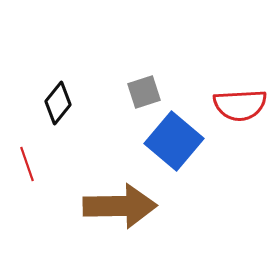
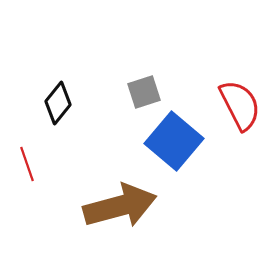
red semicircle: rotated 114 degrees counterclockwise
brown arrow: rotated 14 degrees counterclockwise
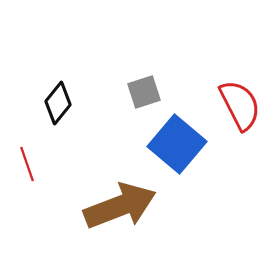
blue square: moved 3 px right, 3 px down
brown arrow: rotated 6 degrees counterclockwise
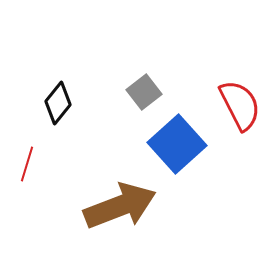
gray square: rotated 20 degrees counterclockwise
blue square: rotated 8 degrees clockwise
red line: rotated 36 degrees clockwise
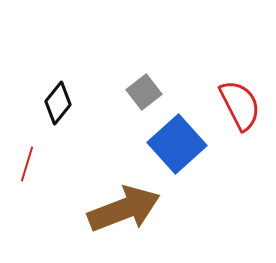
brown arrow: moved 4 px right, 3 px down
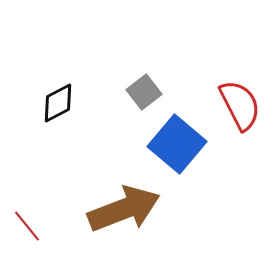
black diamond: rotated 24 degrees clockwise
blue square: rotated 8 degrees counterclockwise
red line: moved 62 px down; rotated 56 degrees counterclockwise
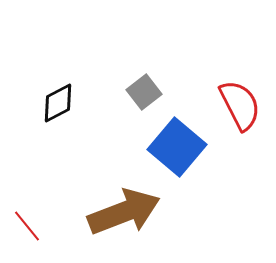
blue square: moved 3 px down
brown arrow: moved 3 px down
